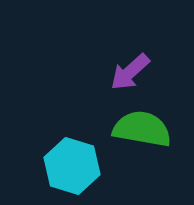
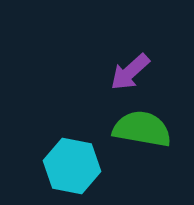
cyan hexagon: rotated 6 degrees counterclockwise
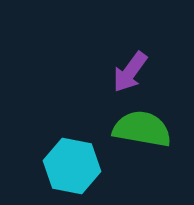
purple arrow: rotated 12 degrees counterclockwise
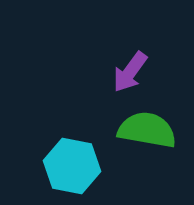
green semicircle: moved 5 px right, 1 px down
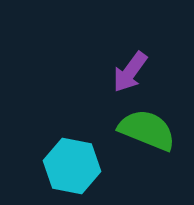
green semicircle: rotated 12 degrees clockwise
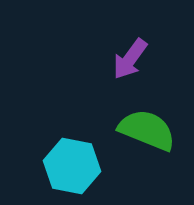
purple arrow: moved 13 px up
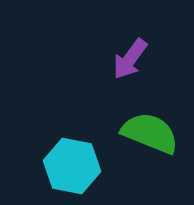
green semicircle: moved 3 px right, 3 px down
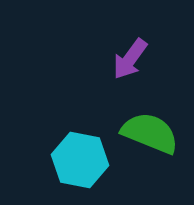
cyan hexagon: moved 8 px right, 6 px up
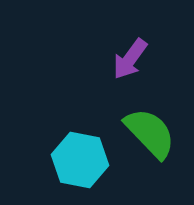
green semicircle: rotated 24 degrees clockwise
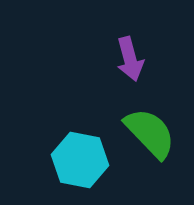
purple arrow: rotated 51 degrees counterclockwise
